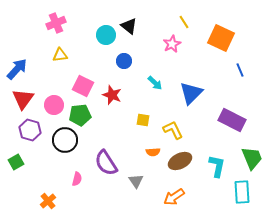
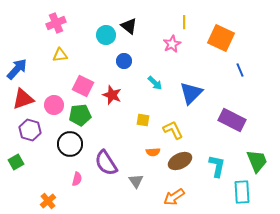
yellow line: rotated 32 degrees clockwise
red triangle: rotated 35 degrees clockwise
black circle: moved 5 px right, 4 px down
green trapezoid: moved 5 px right, 3 px down
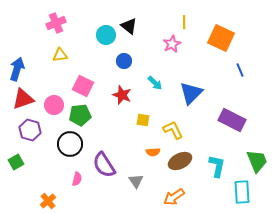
blue arrow: rotated 25 degrees counterclockwise
red star: moved 10 px right
purple semicircle: moved 2 px left, 2 px down
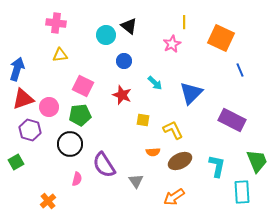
pink cross: rotated 30 degrees clockwise
pink circle: moved 5 px left, 2 px down
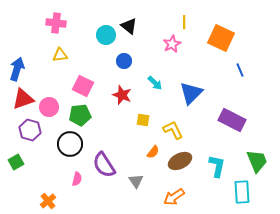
orange semicircle: rotated 48 degrees counterclockwise
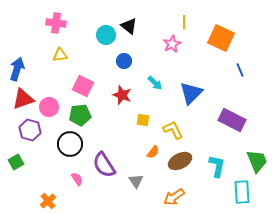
pink semicircle: rotated 48 degrees counterclockwise
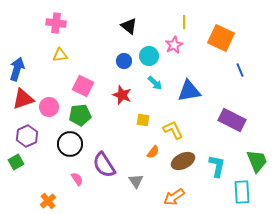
cyan circle: moved 43 px right, 21 px down
pink star: moved 2 px right, 1 px down
blue triangle: moved 2 px left, 2 px up; rotated 35 degrees clockwise
purple hexagon: moved 3 px left, 6 px down; rotated 20 degrees clockwise
brown ellipse: moved 3 px right
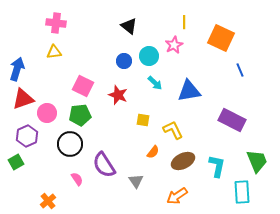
yellow triangle: moved 6 px left, 3 px up
red star: moved 4 px left
pink circle: moved 2 px left, 6 px down
orange arrow: moved 3 px right, 1 px up
